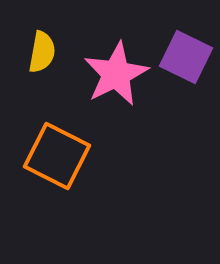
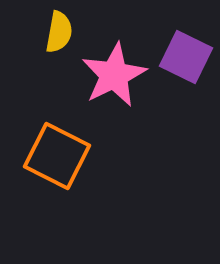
yellow semicircle: moved 17 px right, 20 px up
pink star: moved 2 px left, 1 px down
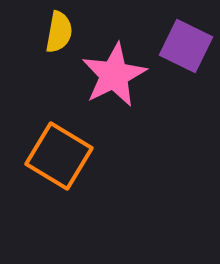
purple square: moved 11 px up
orange square: moved 2 px right; rotated 4 degrees clockwise
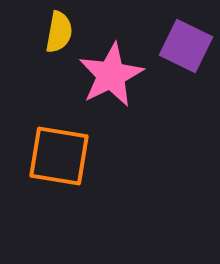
pink star: moved 3 px left
orange square: rotated 22 degrees counterclockwise
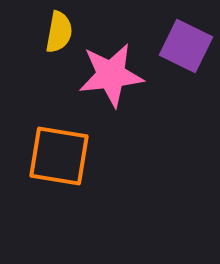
pink star: rotated 20 degrees clockwise
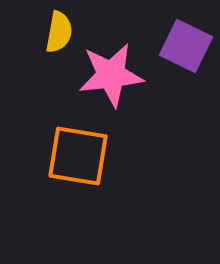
orange square: moved 19 px right
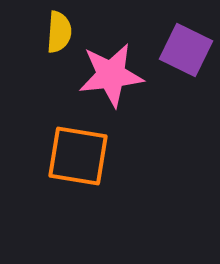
yellow semicircle: rotated 6 degrees counterclockwise
purple square: moved 4 px down
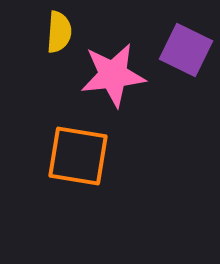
pink star: moved 2 px right
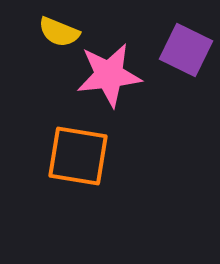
yellow semicircle: rotated 108 degrees clockwise
pink star: moved 4 px left
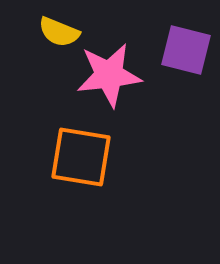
purple square: rotated 12 degrees counterclockwise
orange square: moved 3 px right, 1 px down
